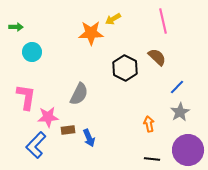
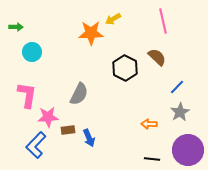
pink L-shape: moved 1 px right, 2 px up
orange arrow: rotated 77 degrees counterclockwise
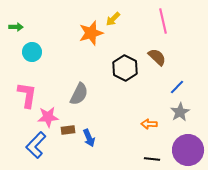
yellow arrow: rotated 14 degrees counterclockwise
orange star: rotated 15 degrees counterclockwise
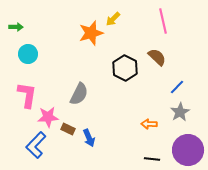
cyan circle: moved 4 px left, 2 px down
brown rectangle: moved 1 px up; rotated 32 degrees clockwise
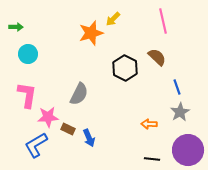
blue line: rotated 63 degrees counterclockwise
blue L-shape: rotated 16 degrees clockwise
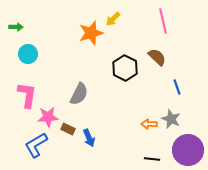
gray star: moved 9 px left, 7 px down; rotated 18 degrees counterclockwise
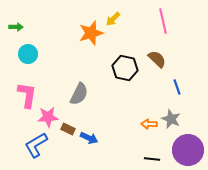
brown semicircle: moved 2 px down
black hexagon: rotated 15 degrees counterclockwise
blue arrow: rotated 42 degrees counterclockwise
